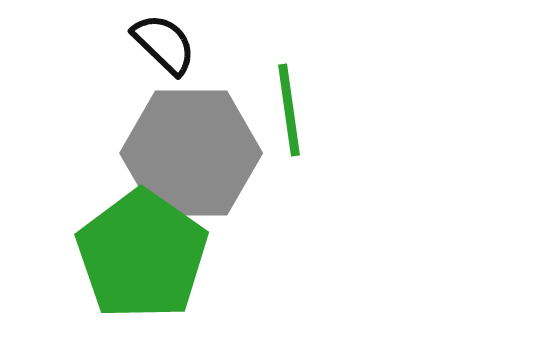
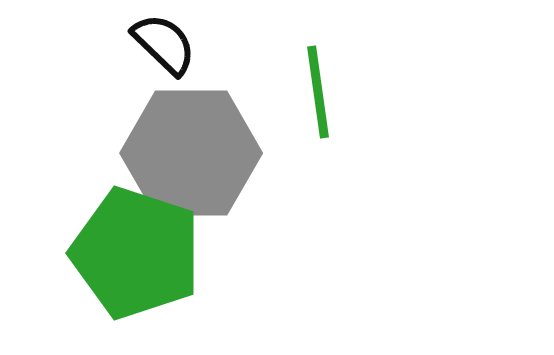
green line: moved 29 px right, 18 px up
green pentagon: moved 6 px left, 2 px up; rotated 17 degrees counterclockwise
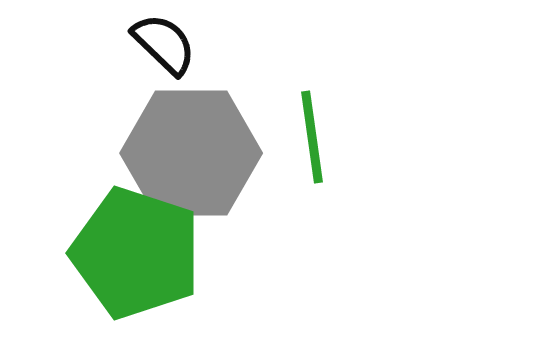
green line: moved 6 px left, 45 px down
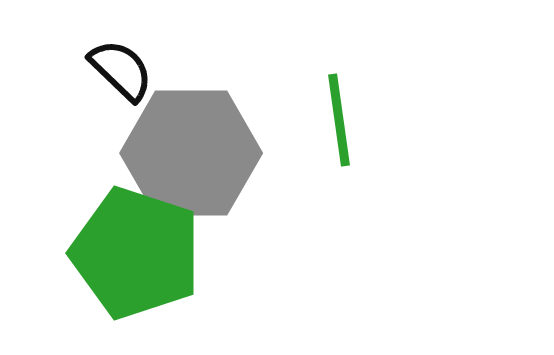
black semicircle: moved 43 px left, 26 px down
green line: moved 27 px right, 17 px up
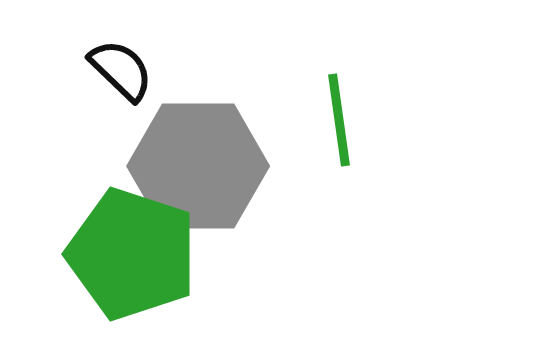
gray hexagon: moved 7 px right, 13 px down
green pentagon: moved 4 px left, 1 px down
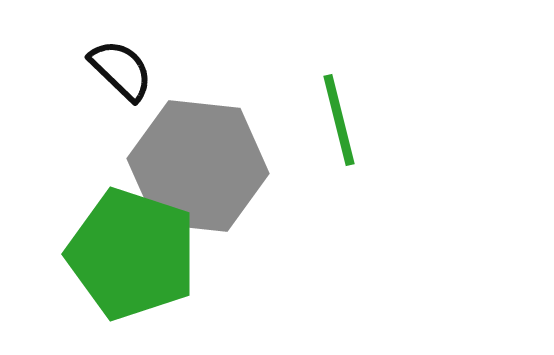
green line: rotated 6 degrees counterclockwise
gray hexagon: rotated 6 degrees clockwise
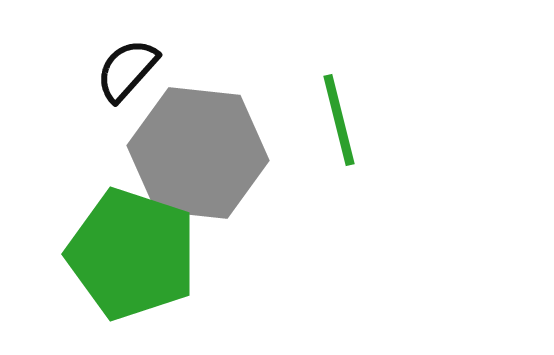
black semicircle: moved 6 px right; rotated 92 degrees counterclockwise
gray hexagon: moved 13 px up
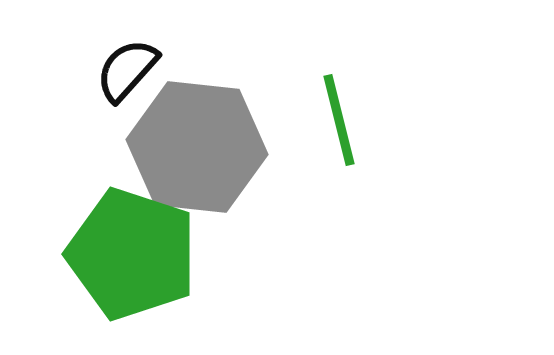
gray hexagon: moved 1 px left, 6 px up
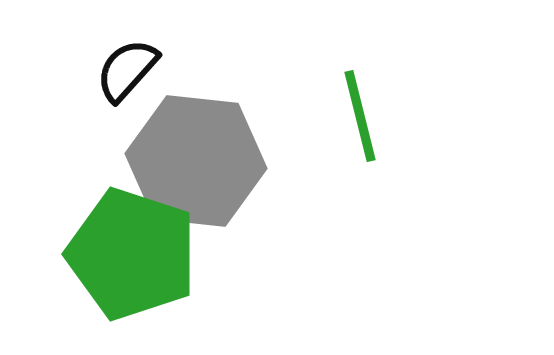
green line: moved 21 px right, 4 px up
gray hexagon: moved 1 px left, 14 px down
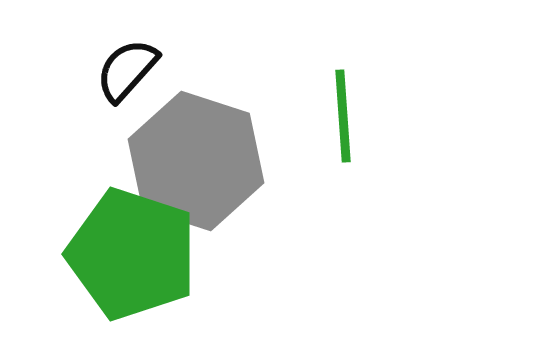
green line: moved 17 px left; rotated 10 degrees clockwise
gray hexagon: rotated 12 degrees clockwise
